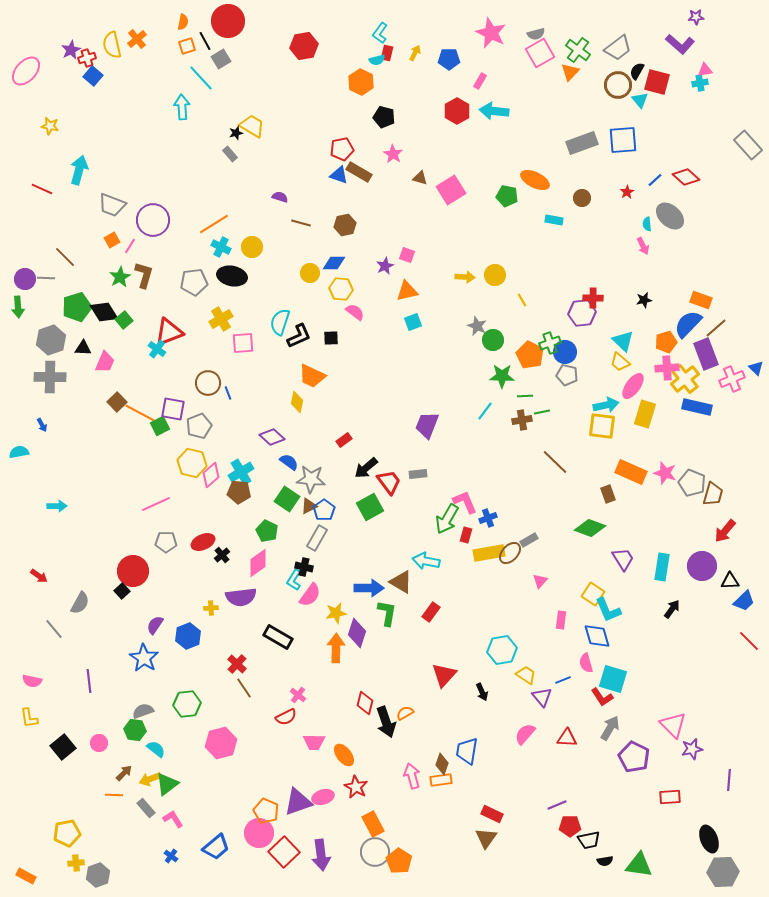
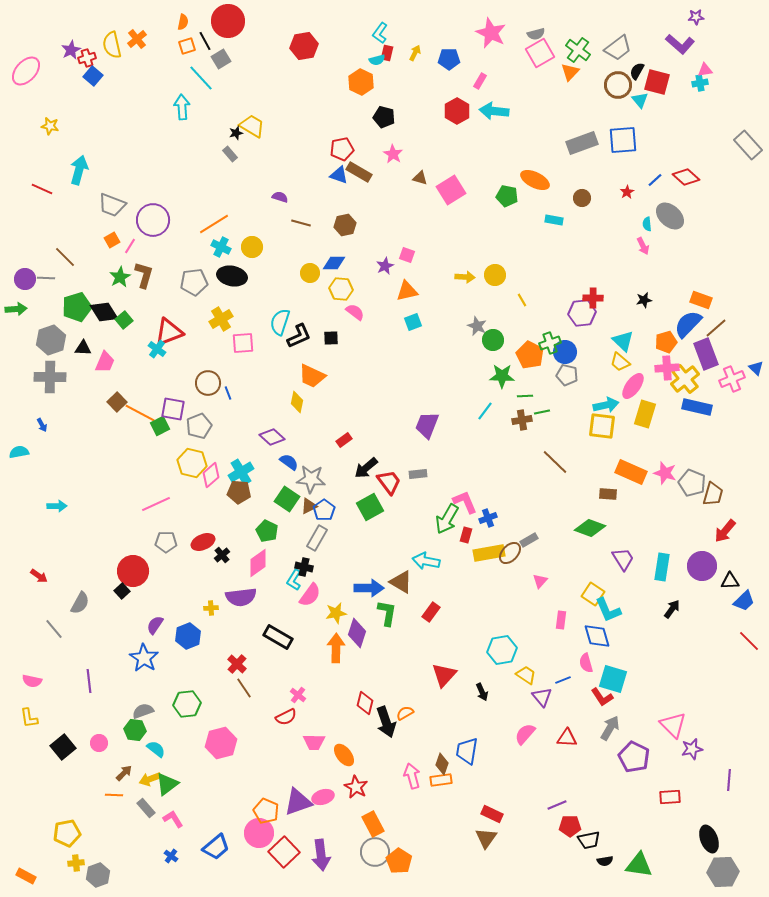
green arrow at (18, 307): moved 2 px left, 2 px down; rotated 90 degrees counterclockwise
brown rectangle at (608, 494): rotated 66 degrees counterclockwise
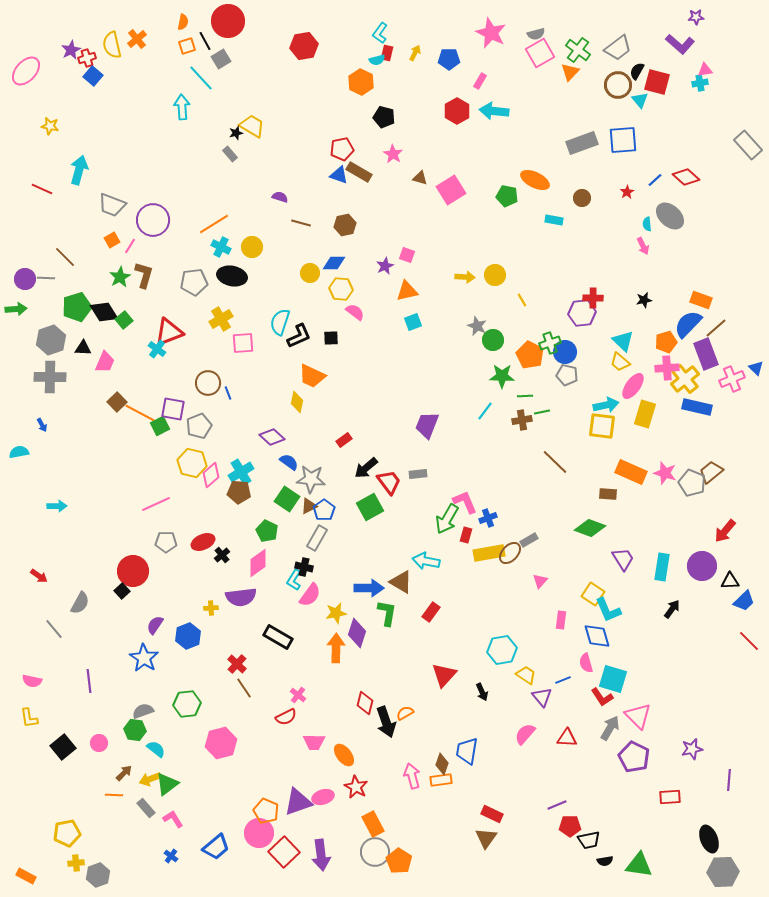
brown trapezoid at (713, 494): moved 2 px left, 22 px up; rotated 145 degrees counterclockwise
pink triangle at (673, 725): moved 35 px left, 9 px up
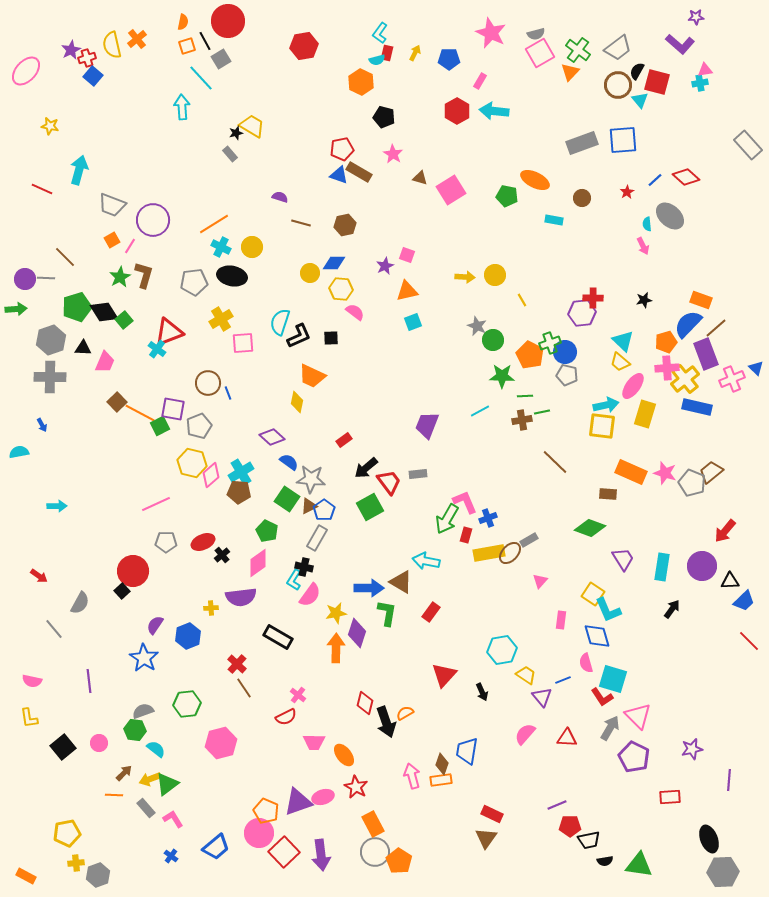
cyan line at (485, 411): moved 5 px left; rotated 24 degrees clockwise
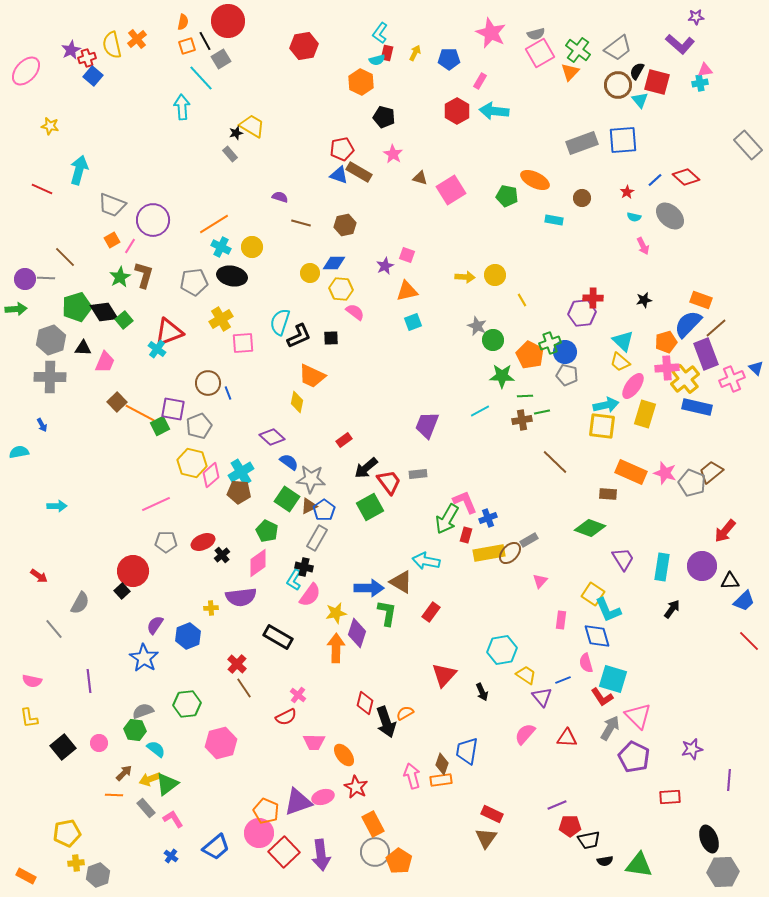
cyan semicircle at (647, 224): moved 13 px left, 7 px up; rotated 72 degrees counterclockwise
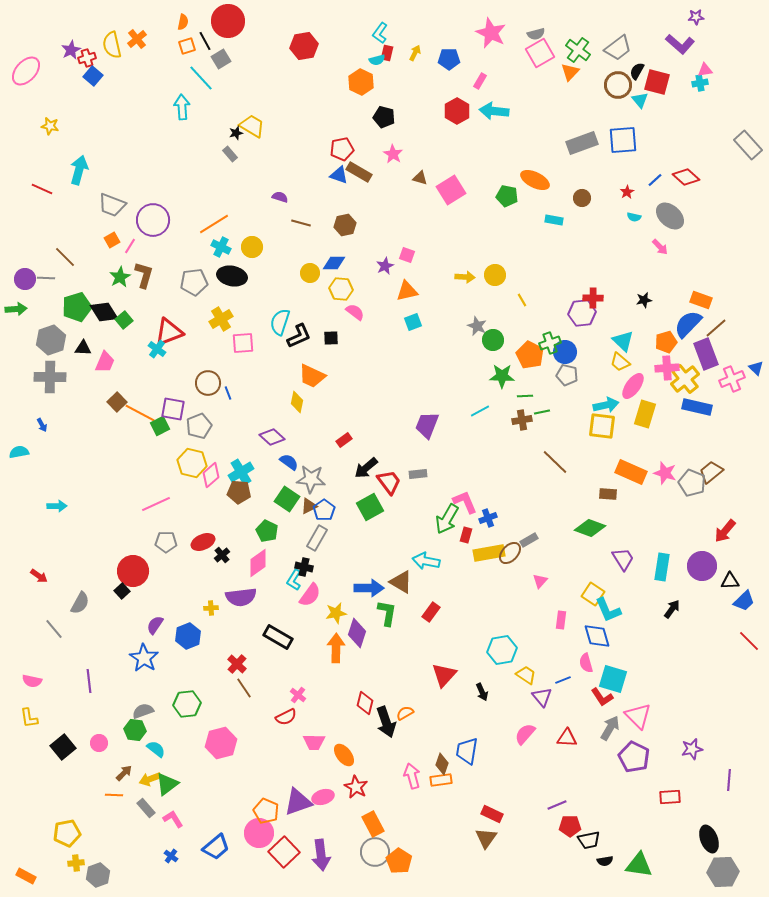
pink arrow at (643, 246): moved 17 px right, 1 px down; rotated 18 degrees counterclockwise
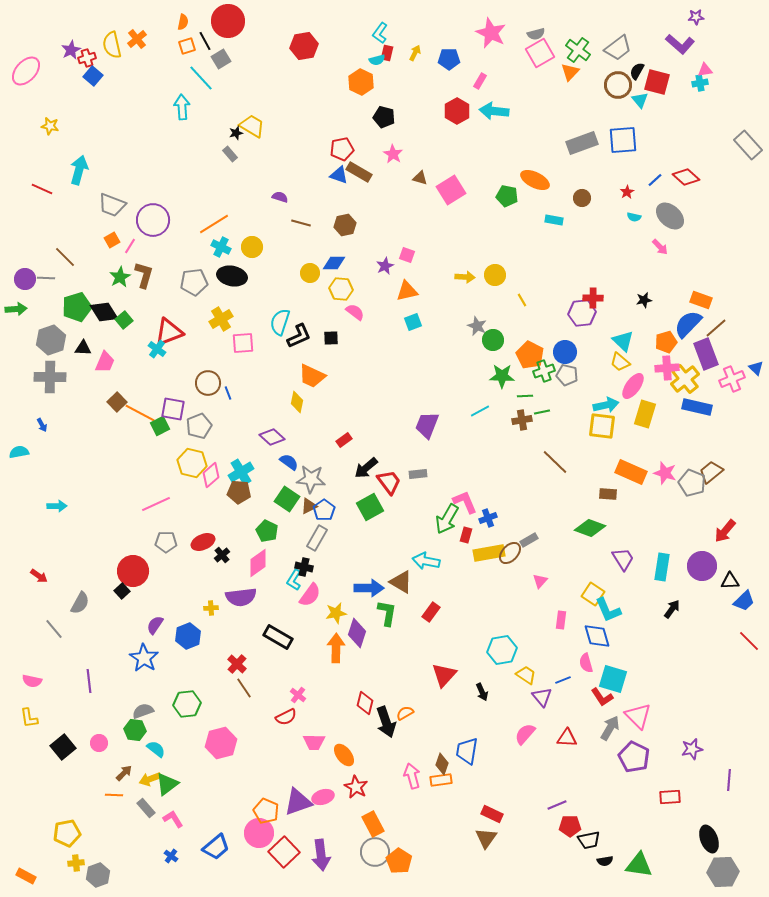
green cross at (550, 343): moved 6 px left, 28 px down
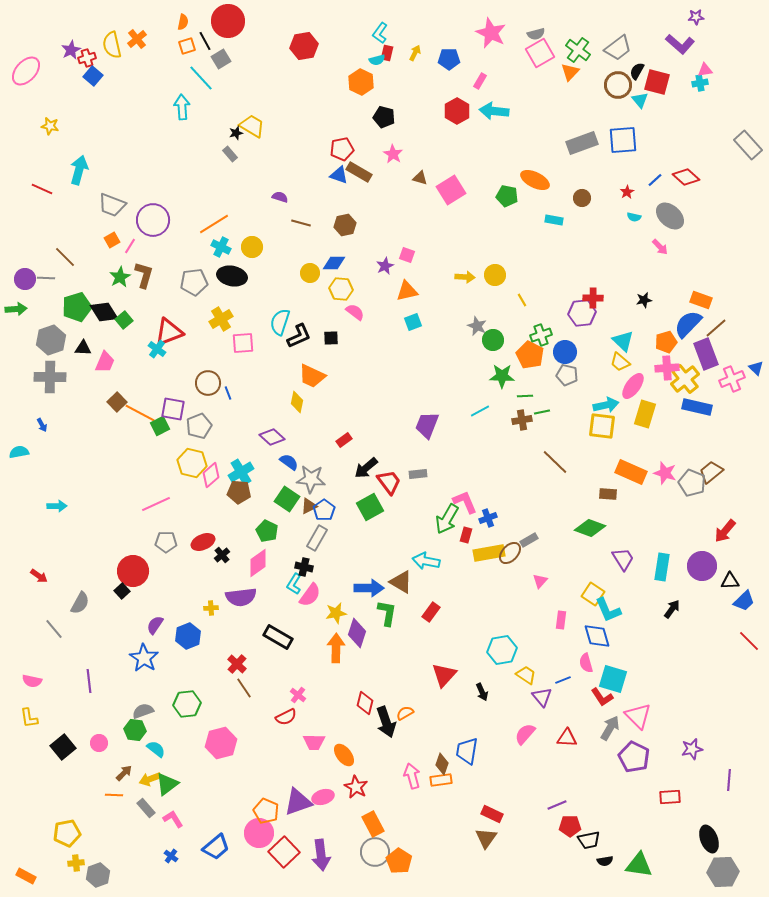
green cross at (544, 371): moved 3 px left, 36 px up
cyan L-shape at (294, 580): moved 4 px down
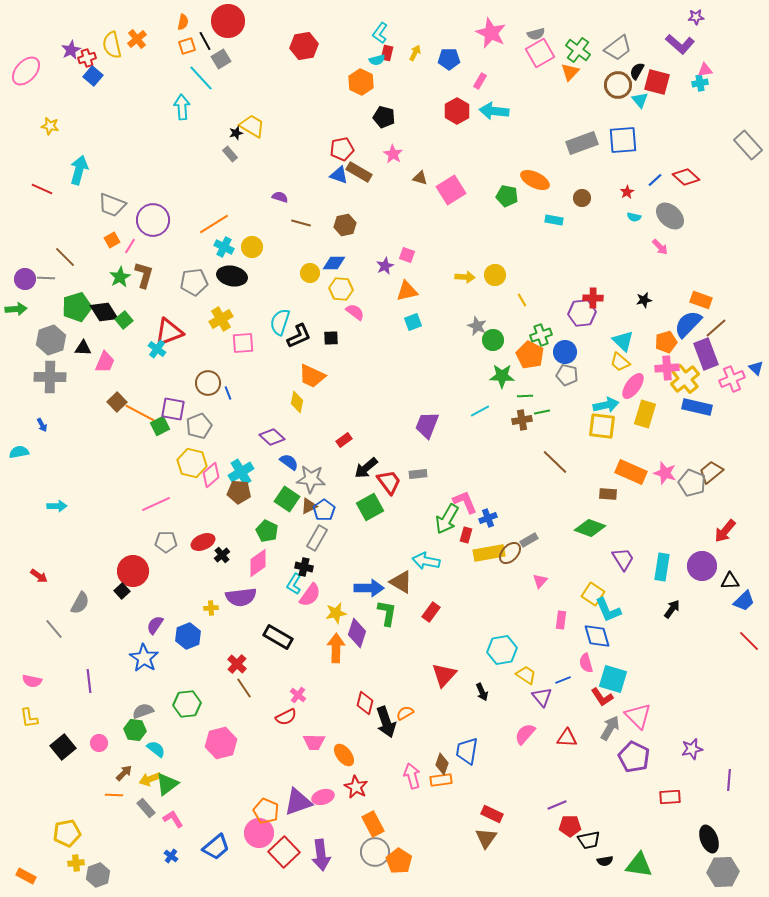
cyan cross at (221, 247): moved 3 px right
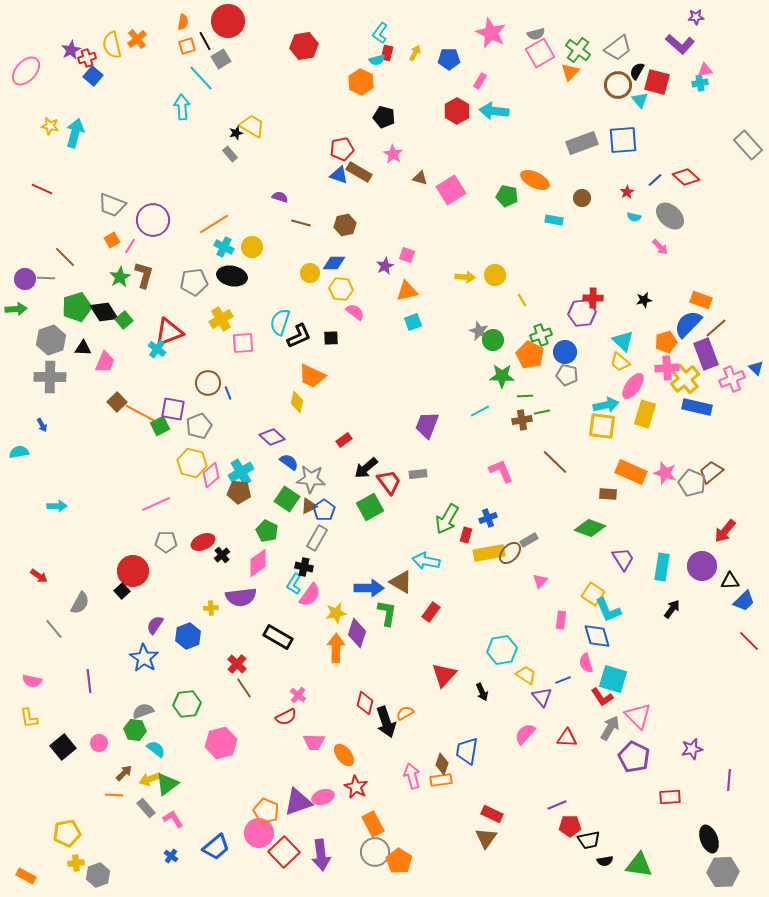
cyan arrow at (79, 170): moved 4 px left, 37 px up
gray star at (477, 326): moved 2 px right, 5 px down
pink L-shape at (465, 502): moved 36 px right, 31 px up
